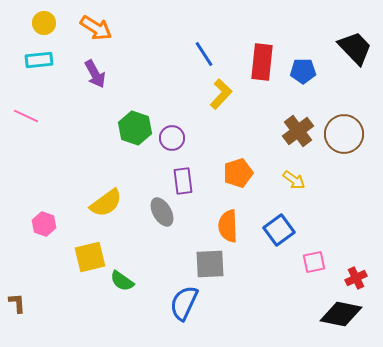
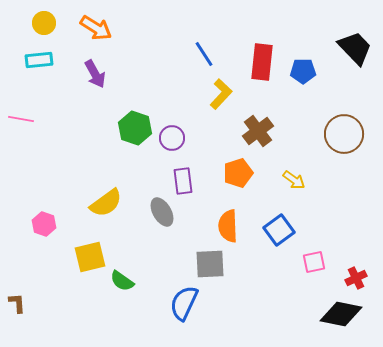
pink line: moved 5 px left, 3 px down; rotated 15 degrees counterclockwise
brown cross: moved 40 px left
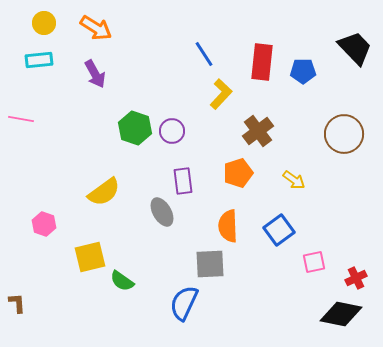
purple circle: moved 7 px up
yellow semicircle: moved 2 px left, 11 px up
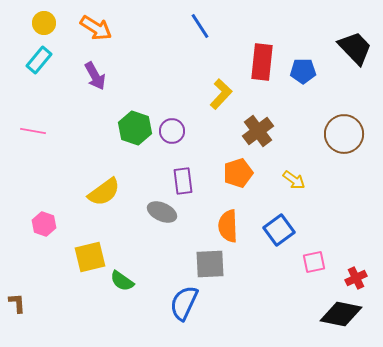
blue line: moved 4 px left, 28 px up
cyan rectangle: rotated 44 degrees counterclockwise
purple arrow: moved 2 px down
pink line: moved 12 px right, 12 px down
gray ellipse: rotated 36 degrees counterclockwise
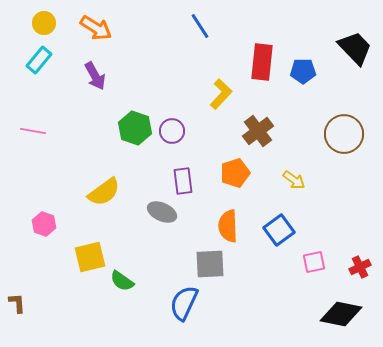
orange pentagon: moved 3 px left
red cross: moved 4 px right, 11 px up
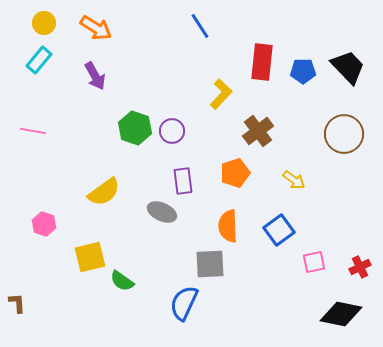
black trapezoid: moved 7 px left, 19 px down
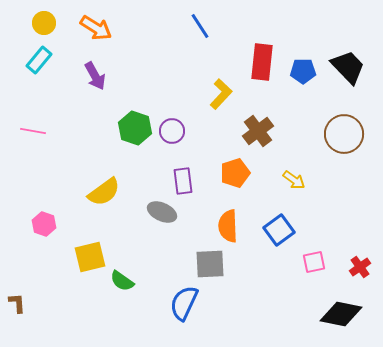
red cross: rotated 10 degrees counterclockwise
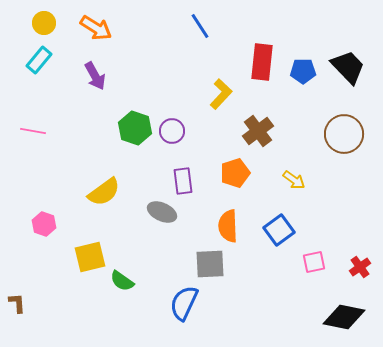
black diamond: moved 3 px right, 3 px down
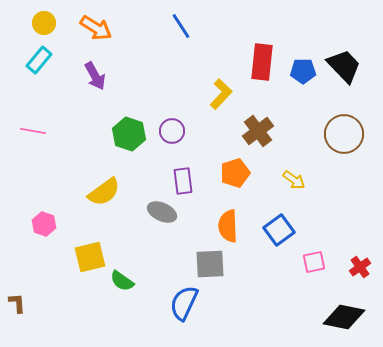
blue line: moved 19 px left
black trapezoid: moved 4 px left, 1 px up
green hexagon: moved 6 px left, 6 px down
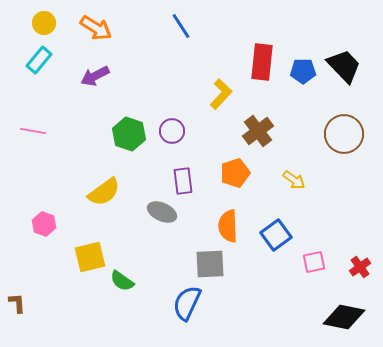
purple arrow: rotated 92 degrees clockwise
blue square: moved 3 px left, 5 px down
blue semicircle: moved 3 px right
